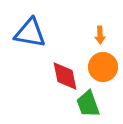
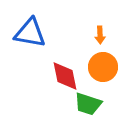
green trapezoid: rotated 52 degrees counterclockwise
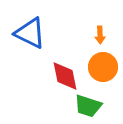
blue triangle: rotated 16 degrees clockwise
green trapezoid: moved 2 px down
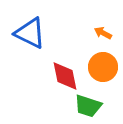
orange arrow: moved 3 px right, 2 px up; rotated 120 degrees clockwise
